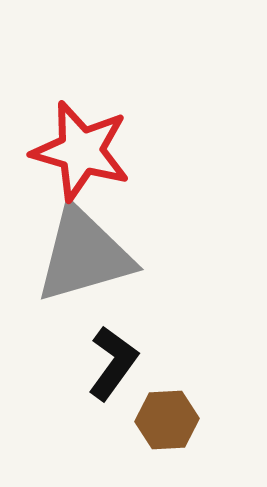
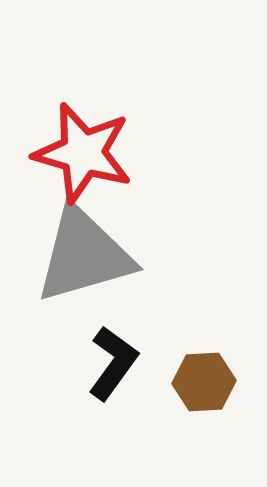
red star: moved 2 px right, 2 px down
brown hexagon: moved 37 px right, 38 px up
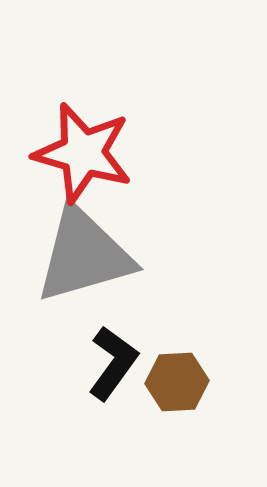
brown hexagon: moved 27 px left
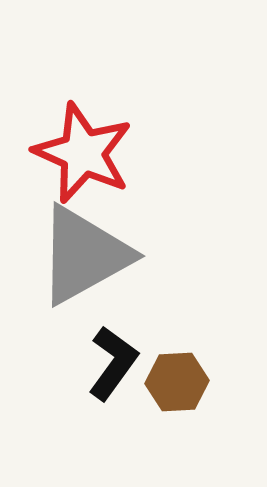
red star: rotated 8 degrees clockwise
gray triangle: rotated 13 degrees counterclockwise
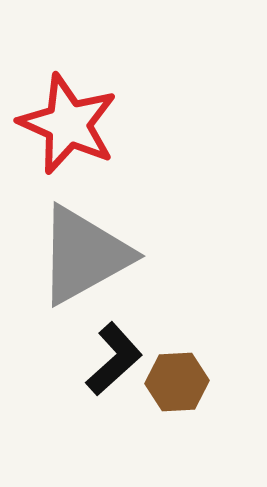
red star: moved 15 px left, 29 px up
black L-shape: moved 1 px right, 4 px up; rotated 12 degrees clockwise
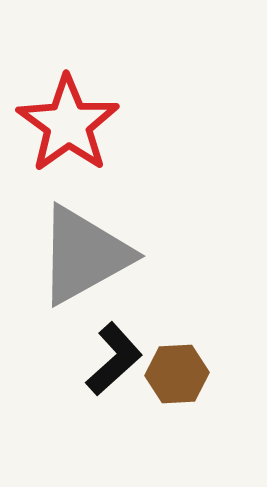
red star: rotated 12 degrees clockwise
brown hexagon: moved 8 px up
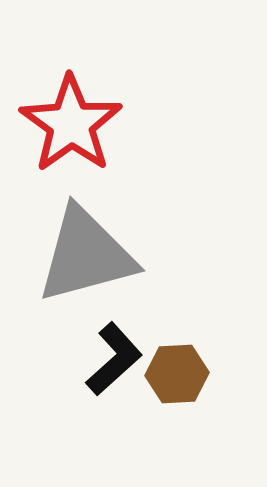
red star: moved 3 px right
gray triangle: moved 2 px right; rotated 14 degrees clockwise
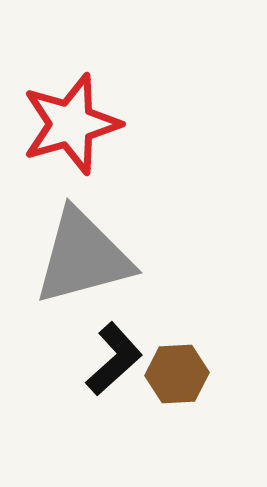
red star: rotated 20 degrees clockwise
gray triangle: moved 3 px left, 2 px down
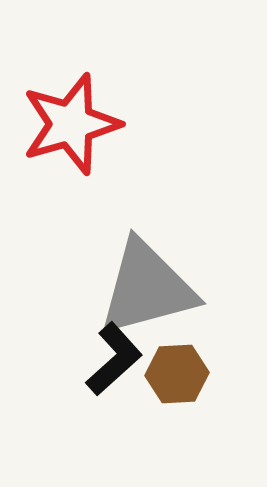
gray triangle: moved 64 px right, 31 px down
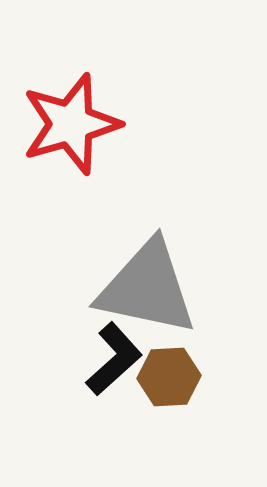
gray triangle: rotated 27 degrees clockwise
brown hexagon: moved 8 px left, 3 px down
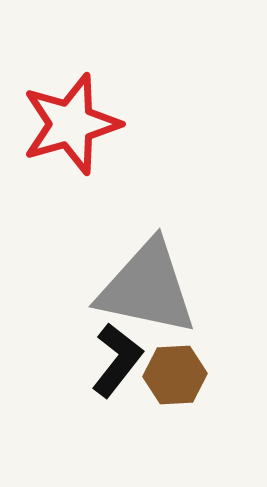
black L-shape: moved 3 px right, 1 px down; rotated 10 degrees counterclockwise
brown hexagon: moved 6 px right, 2 px up
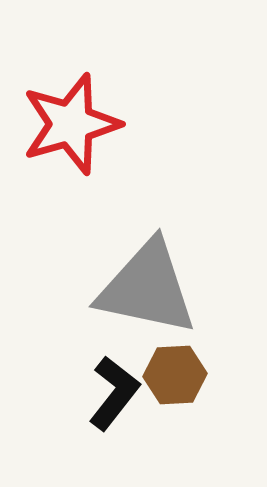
black L-shape: moved 3 px left, 33 px down
